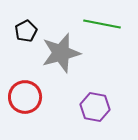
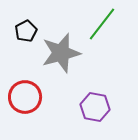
green line: rotated 63 degrees counterclockwise
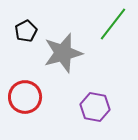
green line: moved 11 px right
gray star: moved 2 px right
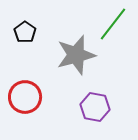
black pentagon: moved 1 px left, 1 px down; rotated 10 degrees counterclockwise
gray star: moved 13 px right, 2 px down
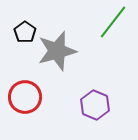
green line: moved 2 px up
gray star: moved 19 px left, 4 px up
purple hexagon: moved 2 px up; rotated 12 degrees clockwise
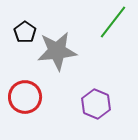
gray star: rotated 9 degrees clockwise
purple hexagon: moved 1 px right, 1 px up
